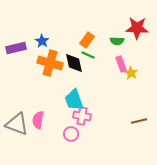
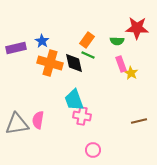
gray triangle: rotated 30 degrees counterclockwise
pink circle: moved 22 px right, 16 px down
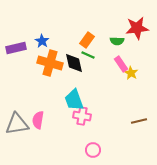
red star: rotated 10 degrees counterclockwise
pink rectangle: rotated 14 degrees counterclockwise
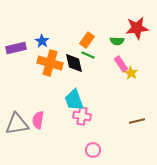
brown line: moved 2 px left
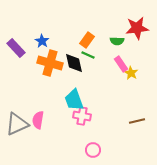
purple rectangle: rotated 60 degrees clockwise
gray triangle: rotated 15 degrees counterclockwise
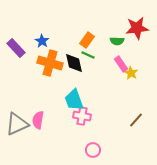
brown line: moved 1 px left, 1 px up; rotated 35 degrees counterclockwise
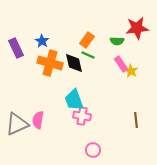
purple rectangle: rotated 18 degrees clockwise
yellow star: moved 2 px up
brown line: rotated 49 degrees counterclockwise
